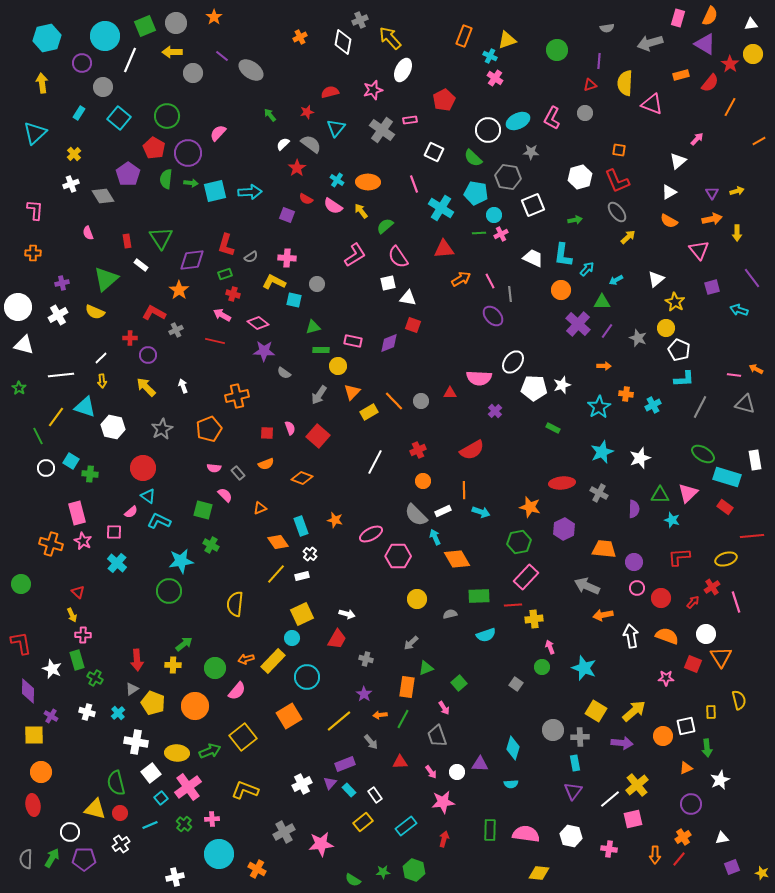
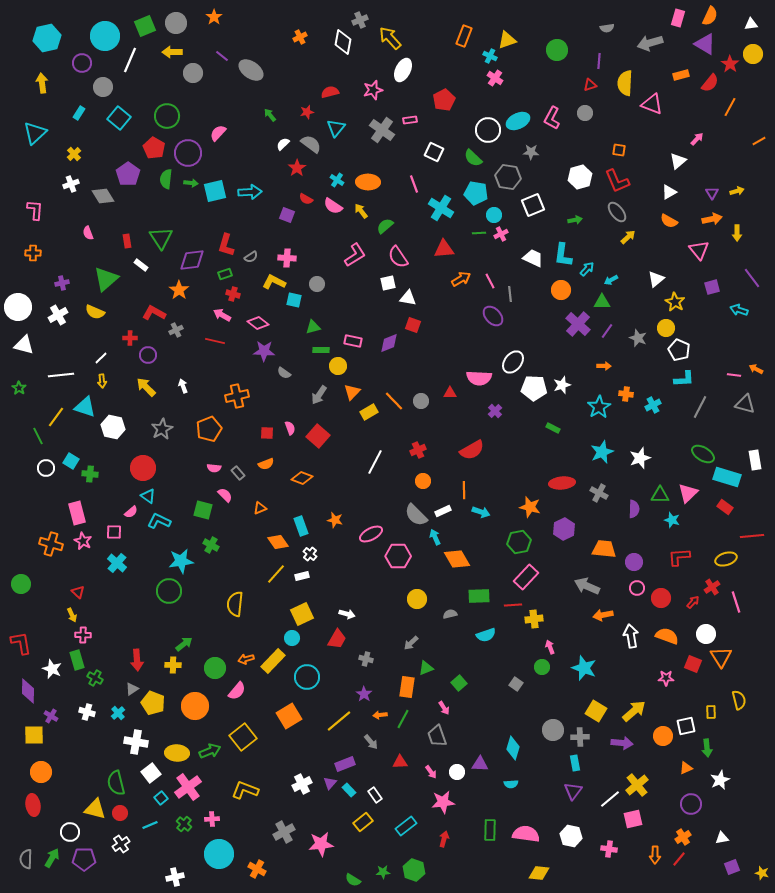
cyan arrow at (616, 280): moved 5 px left
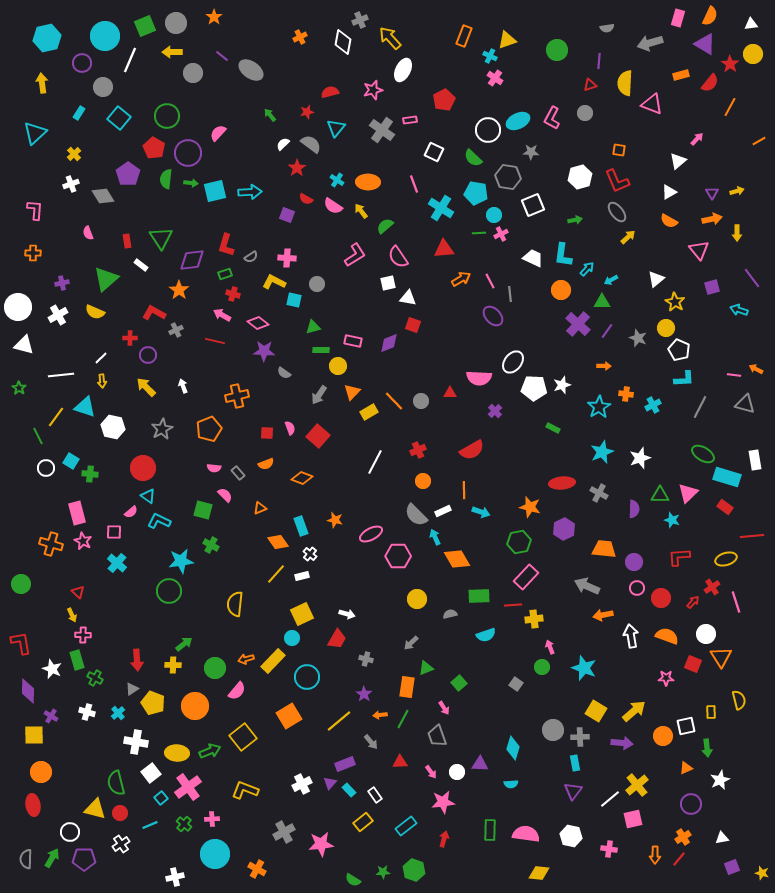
cyan circle at (219, 854): moved 4 px left
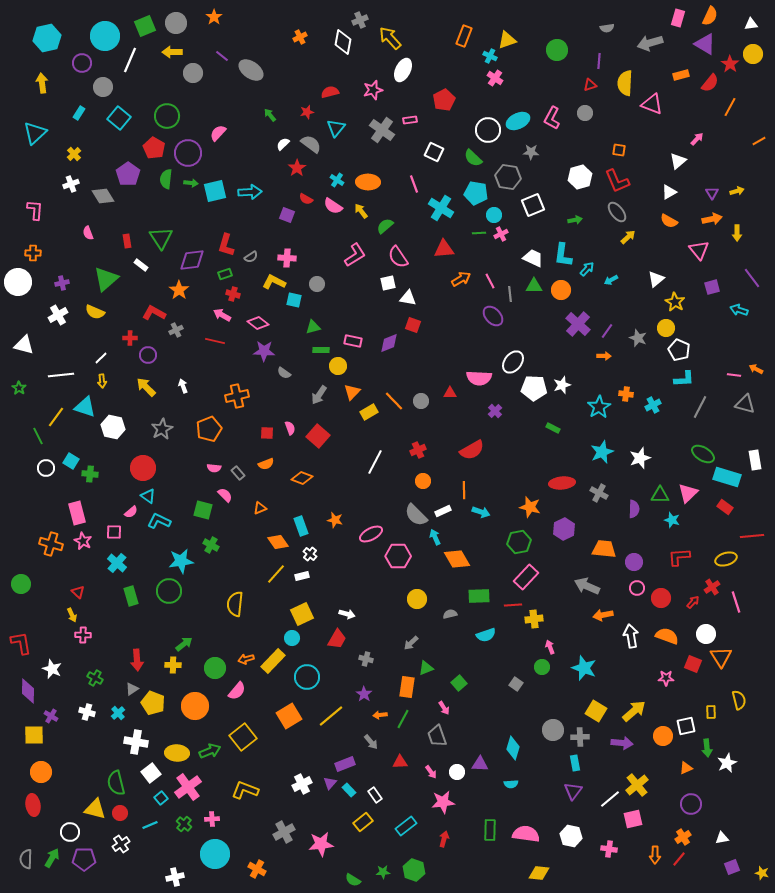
green triangle at (602, 302): moved 68 px left, 16 px up
white circle at (18, 307): moved 25 px up
orange arrow at (604, 366): moved 10 px up
green rectangle at (77, 660): moved 54 px right, 64 px up
yellow line at (339, 721): moved 8 px left, 5 px up
white star at (720, 780): moved 7 px right, 17 px up
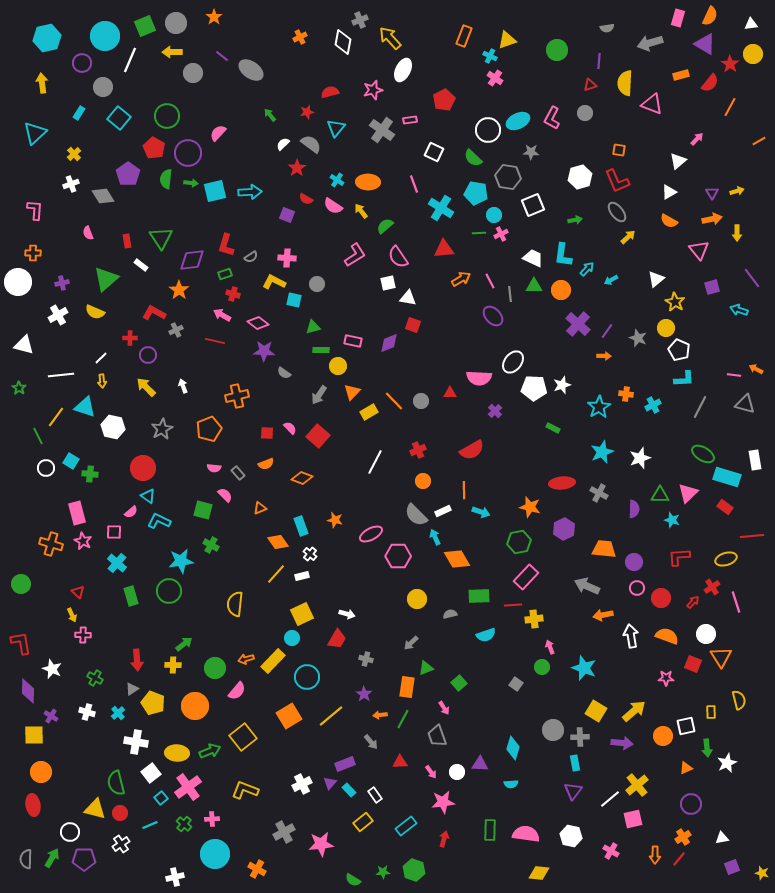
pink semicircle at (290, 428): rotated 24 degrees counterclockwise
pink cross at (609, 849): moved 2 px right, 2 px down; rotated 21 degrees clockwise
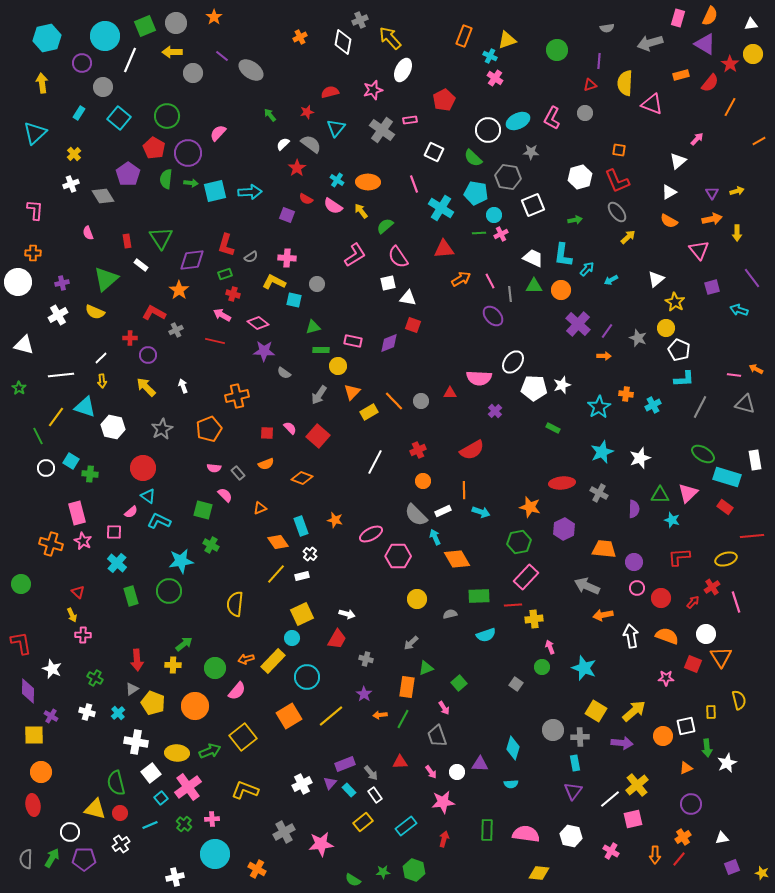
gray arrow at (371, 742): moved 31 px down
green rectangle at (490, 830): moved 3 px left
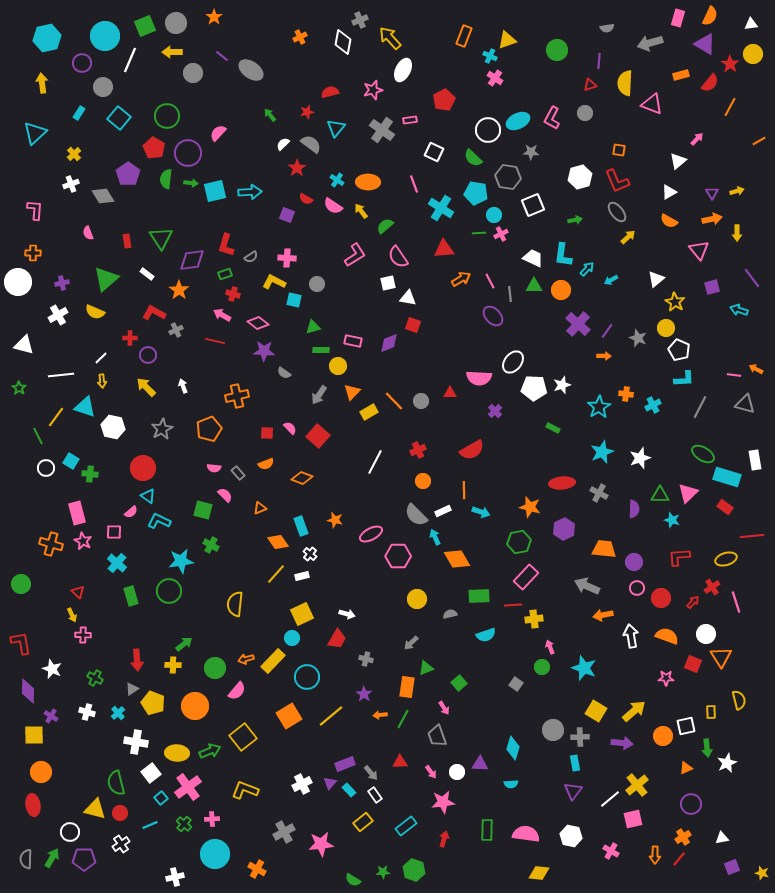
white rectangle at (141, 265): moved 6 px right, 9 px down
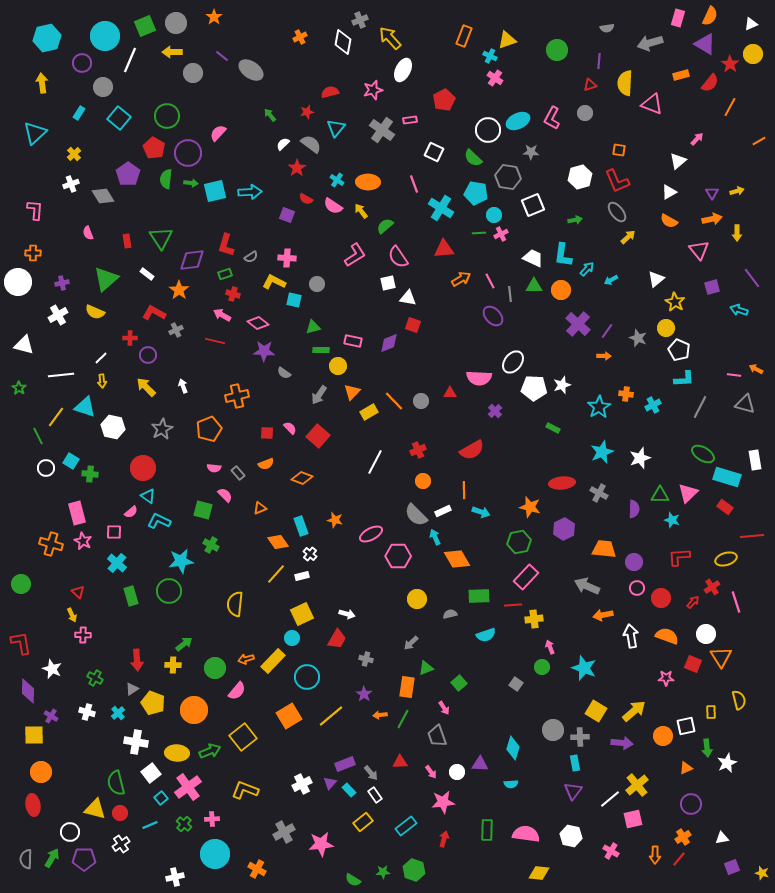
white triangle at (751, 24): rotated 16 degrees counterclockwise
orange circle at (195, 706): moved 1 px left, 4 px down
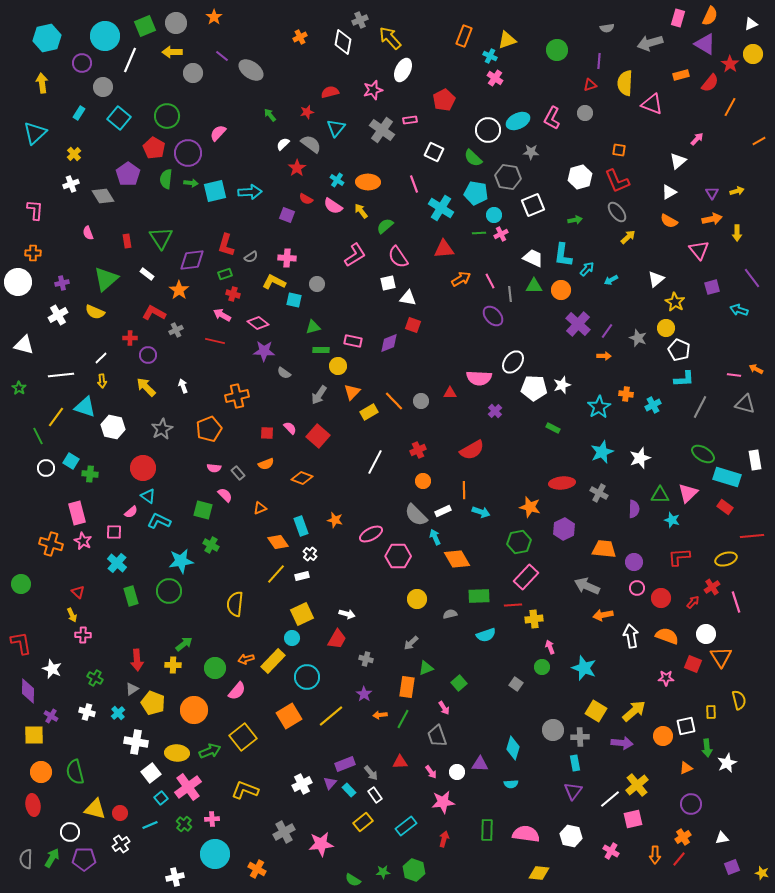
green semicircle at (116, 783): moved 41 px left, 11 px up
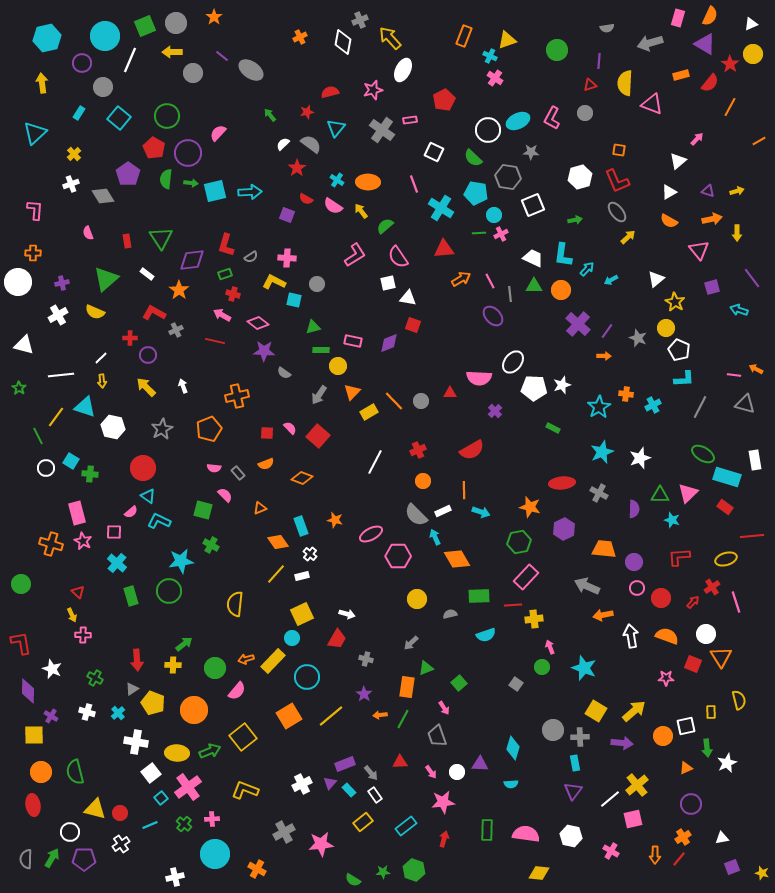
purple triangle at (712, 193): moved 4 px left, 2 px up; rotated 40 degrees counterclockwise
